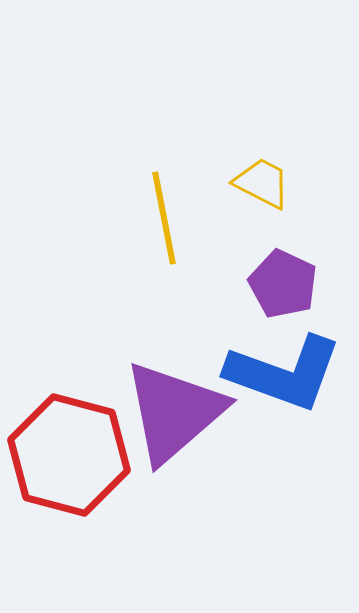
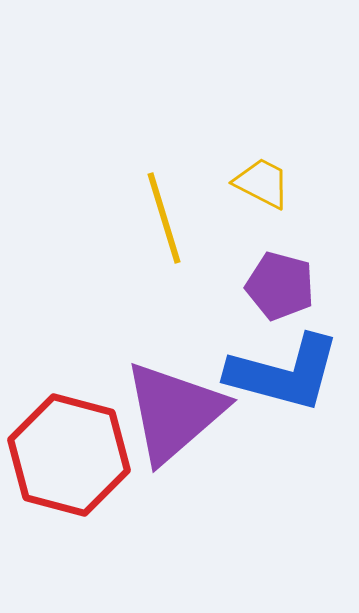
yellow line: rotated 6 degrees counterclockwise
purple pentagon: moved 3 px left, 2 px down; rotated 10 degrees counterclockwise
blue L-shape: rotated 5 degrees counterclockwise
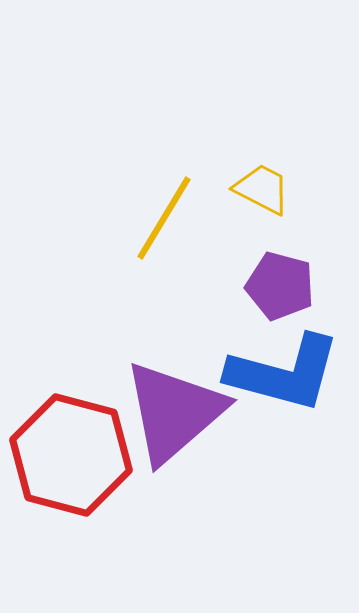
yellow trapezoid: moved 6 px down
yellow line: rotated 48 degrees clockwise
red hexagon: moved 2 px right
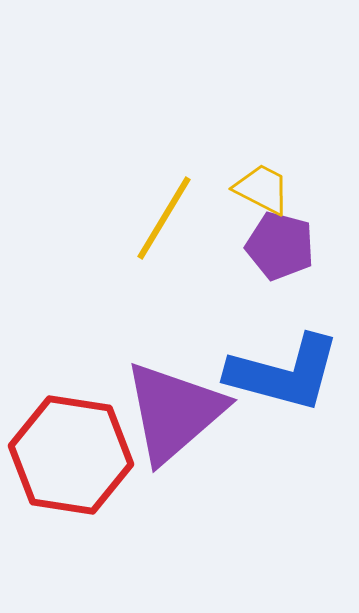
purple pentagon: moved 40 px up
red hexagon: rotated 6 degrees counterclockwise
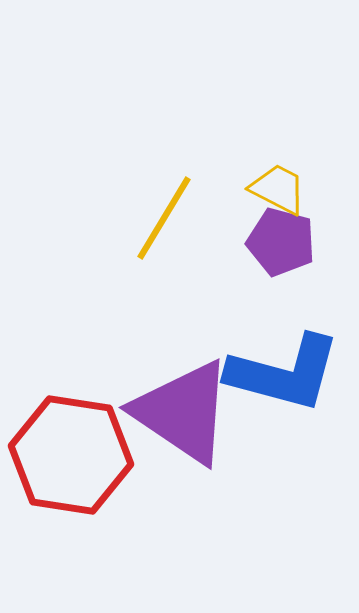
yellow trapezoid: moved 16 px right
purple pentagon: moved 1 px right, 4 px up
purple triangle: moved 9 px right; rotated 45 degrees counterclockwise
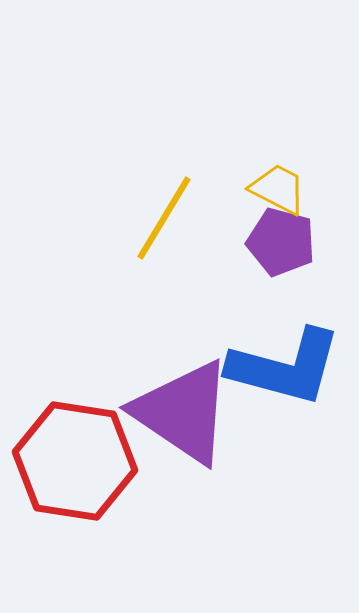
blue L-shape: moved 1 px right, 6 px up
red hexagon: moved 4 px right, 6 px down
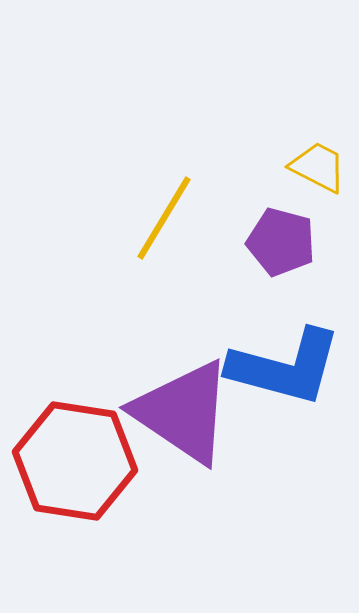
yellow trapezoid: moved 40 px right, 22 px up
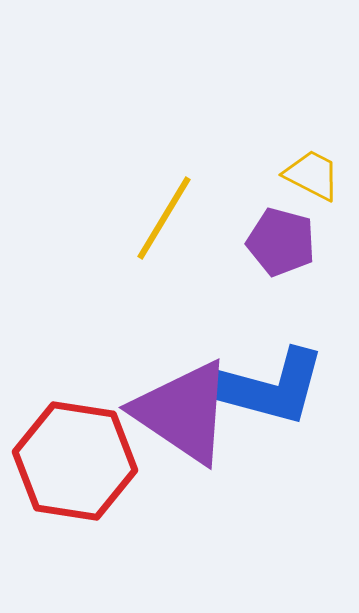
yellow trapezoid: moved 6 px left, 8 px down
blue L-shape: moved 16 px left, 20 px down
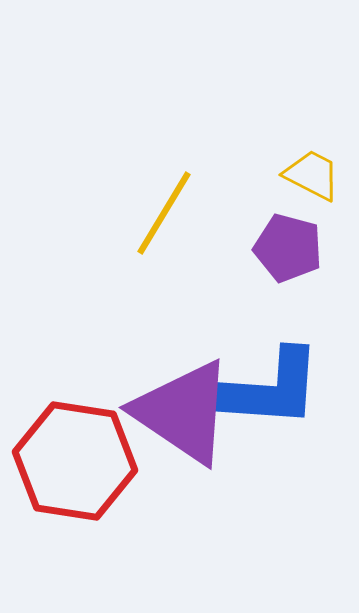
yellow line: moved 5 px up
purple pentagon: moved 7 px right, 6 px down
blue L-shape: moved 1 px left, 2 px down; rotated 11 degrees counterclockwise
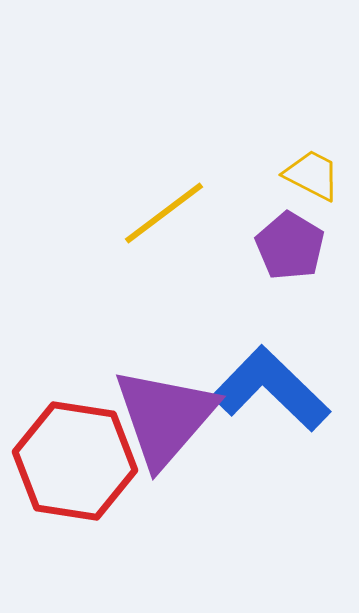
yellow line: rotated 22 degrees clockwise
purple pentagon: moved 2 px right, 2 px up; rotated 16 degrees clockwise
blue L-shape: moved 3 px right; rotated 140 degrees counterclockwise
purple triangle: moved 18 px left, 5 px down; rotated 37 degrees clockwise
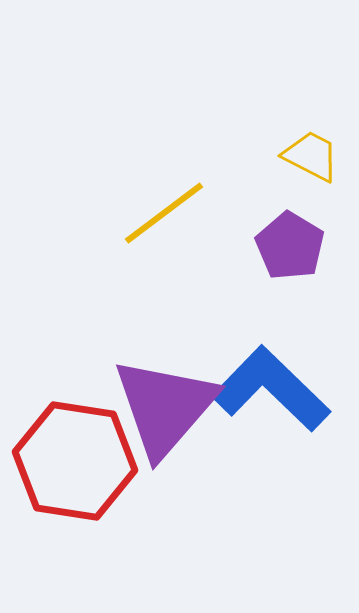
yellow trapezoid: moved 1 px left, 19 px up
purple triangle: moved 10 px up
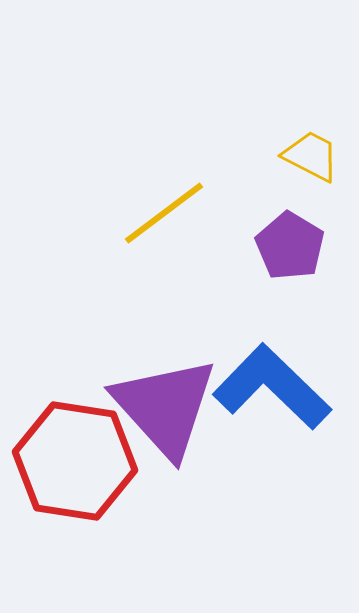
blue L-shape: moved 1 px right, 2 px up
purple triangle: rotated 23 degrees counterclockwise
